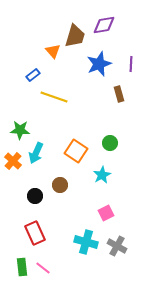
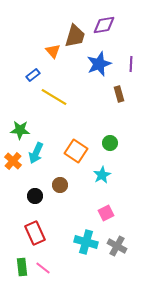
yellow line: rotated 12 degrees clockwise
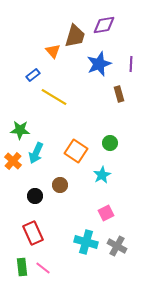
red rectangle: moved 2 px left
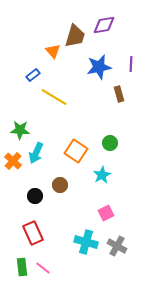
blue star: moved 3 px down; rotated 10 degrees clockwise
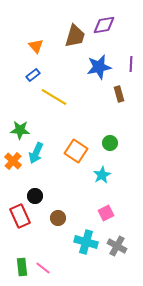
orange triangle: moved 17 px left, 5 px up
brown circle: moved 2 px left, 33 px down
red rectangle: moved 13 px left, 17 px up
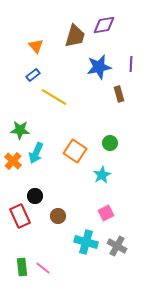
orange square: moved 1 px left
brown circle: moved 2 px up
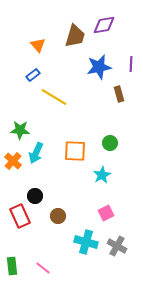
orange triangle: moved 2 px right, 1 px up
orange square: rotated 30 degrees counterclockwise
green rectangle: moved 10 px left, 1 px up
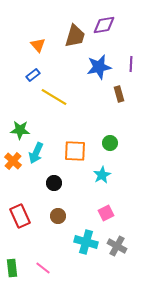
black circle: moved 19 px right, 13 px up
green rectangle: moved 2 px down
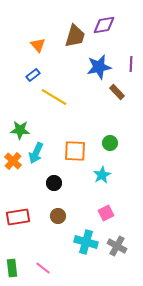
brown rectangle: moved 2 px left, 2 px up; rotated 28 degrees counterclockwise
red rectangle: moved 2 px left, 1 px down; rotated 75 degrees counterclockwise
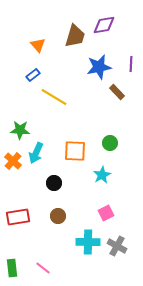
cyan cross: moved 2 px right; rotated 15 degrees counterclockwise
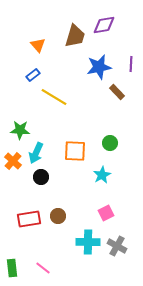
black circle: moved 13 px left, 6 px up
red rectangle: moved 11 px right, 2 px down
